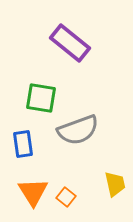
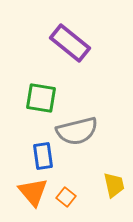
gray semicircle: moved 1 px left, 1 px down; rotated 6 degrees clockwise
blue rectangle: moved 20 px right, 12 px down
yellow trapezoid: moved 1 px left, 1 px down
orange triangle: rotated 8 degrees counterclockwise
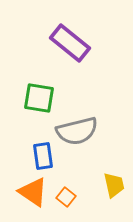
green square: moved 2 px left
orange triangle: rotated 16 degrees counterclockwise
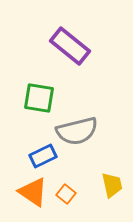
purple rectangle: moved 3 px down
blue rectangle: rotated 72 degrees clockwise
yellow trapezoid: moved 2 px left
orange square: moved 3 px up
